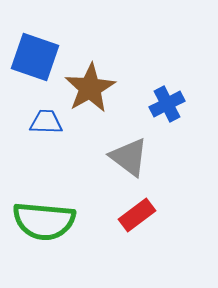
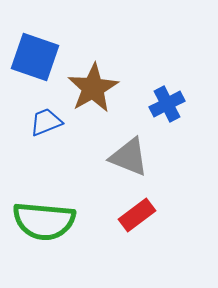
brown star: moved 3 px right
blue trapezoid: rotated 24 degrees counterclockwise
gray triangle: rotated 15 degrees counterclockwise
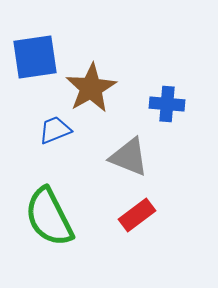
blue square: rotated 27 degrees counterclockwise
brown star: moved 2 px left
blue cross: rotated 32 degrees clockwise
blue trapezoid: moved 9 px right, 8 px down
green semicircle: moved 5 px right, 4 px up; rotated 58 degrees clockwise
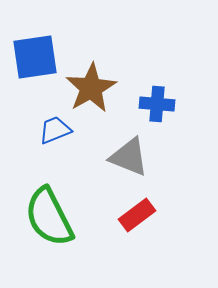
blue cross: moved 10 px left
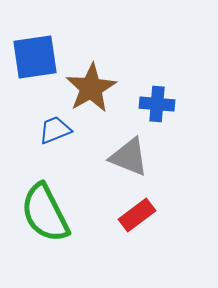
green semicircle: moved 4 px left, 4 px up
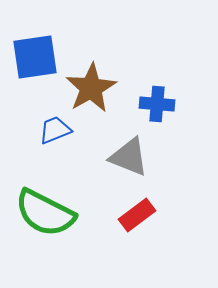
green semicircle: rotated 36 degrees counterclockwise
